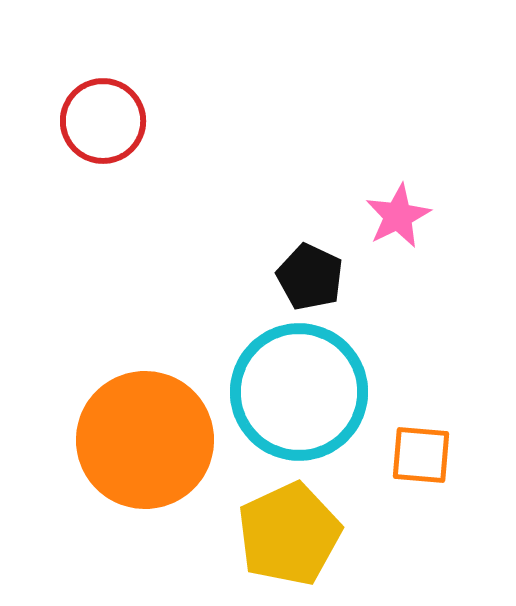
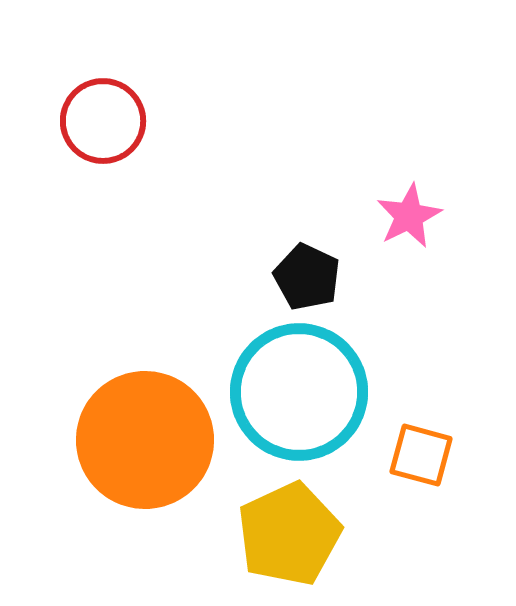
pink star: moved 11 px right
black pentagon: moved 3 px left
orange square: rotated 10 degrees clockwise
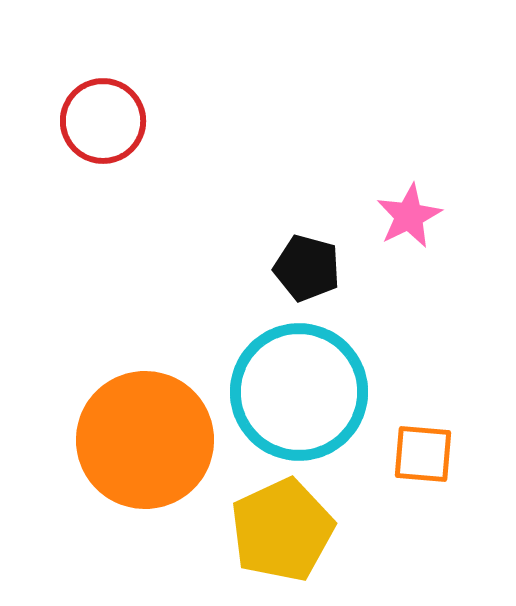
black pentagon: moved 9 px up; rotated 10 degrees counterclockwise
orange square: moved 2 px right, 1 px up; rotated 10 degrees counterclockwise
yellow pentagon: moved 7 px left, 4 px up
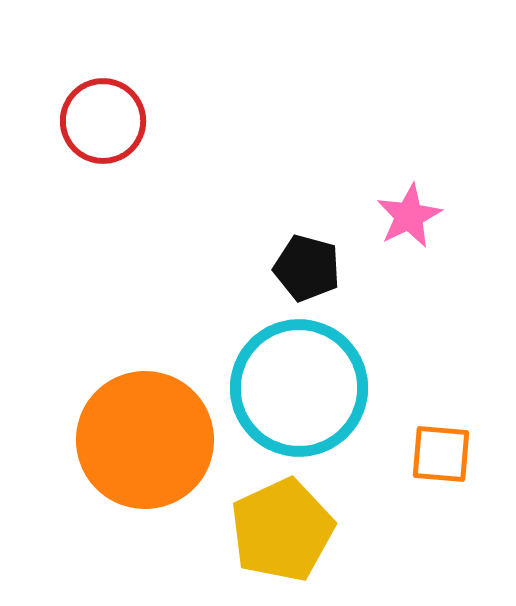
cyan circle: moved 4 px up
orange square: moved 18 px right
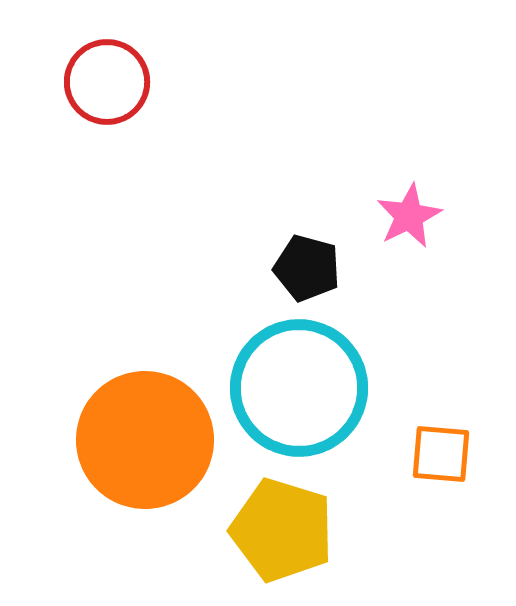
red circle: moved 4 px right, 39 px up
yellow pentagon: rotated 30 degrees counterclockwise
